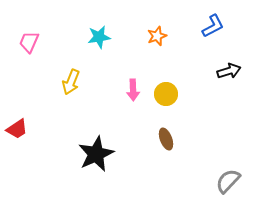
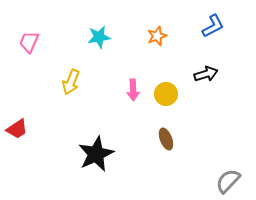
black arrow: moved 23 px left, 3 px down
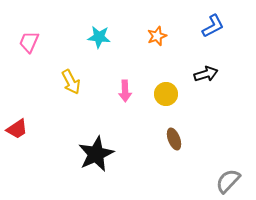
cyan star: rotated 15 degrees clockwise
yellow arrow: rotated 50 degrees counterclockwise
pink arrow: moved 8 px left, 1 px down
brown ellipse: moved 8 px right
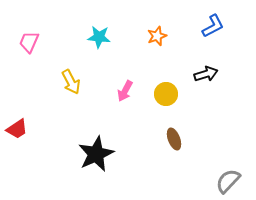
pink arrow: rotated 30 degrees clockwise
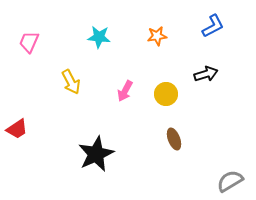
orange star: rotated 12 degrees clockwise
gray semicircle: moved 2 px right; rotated 16 degrees clockwise
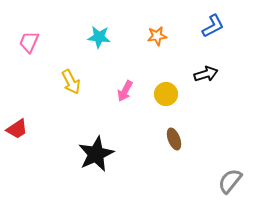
gray semicircle: rotated 20 degrees counterclockwise
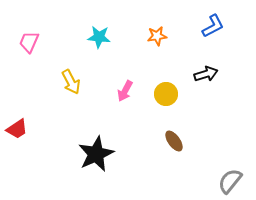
brown ellipse: moved 2 px down; rotated 15 degrees counterclockwise
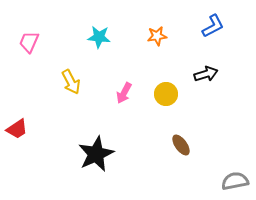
pink arrow: moved 1 px left, 2 px down
brown ellipse: moved 7 px right, 4 px down
gray semicircle: moved 5 px right; rotated 40 degrees clockwise
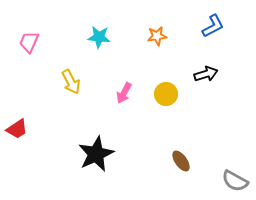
brown ellipse: moved 16 px down
gray semicircle: rotated 140 degrees counterclockwise
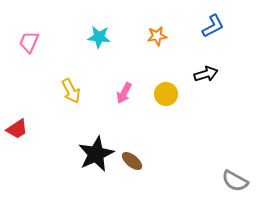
yellow arrow: moved 9 px down
brown ellipse: moved 49 px left; rotated 15 degrees counterclockwise
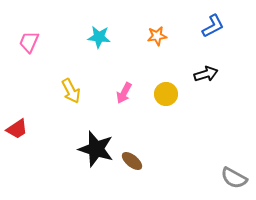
black star: moved 5 px up; rotated 30 degrees counterclockwise
gray semicircle: moved 1 px left, 3 px up
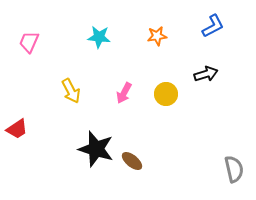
gray semicircle: moved 9 px up; rotated 132 degrees counterclockwise
